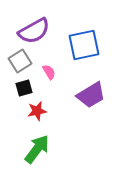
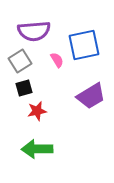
purple semicircle: rotated 24 degrees clockwise
pink semicircle: moved 8 px right, 12 px up
purple trapezoid: moved 1 px down
green arrow: rotated 128 degrees counterclockwise
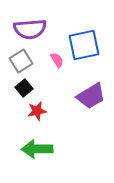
purple semicircle: moved 4 px left, 2 px up
gray square: moved 1 px right
black square: rotated 24 degrees counterclockwise
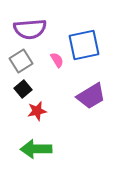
black square: moved 1 px left, 1 px down
green arrow: moved 1 px left
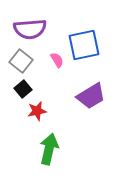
gray square: rotated 20 degrees counterclockwise
green arrow: moved 13 px right; rotated 104 degrees clockwise
